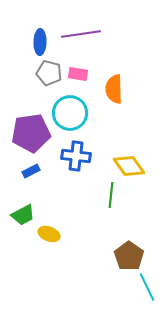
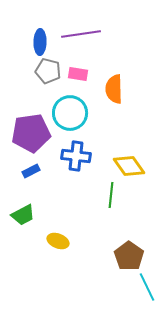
gray pentagon: moved 1 px left, 2 px up
yellow ellipse: moved 9 px right, 7 px down
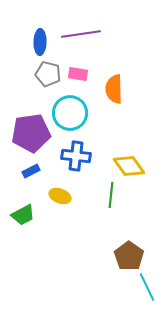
gray pentagon: moved 3 px down
yellow ellipse: moved 2 px right, 45 px up
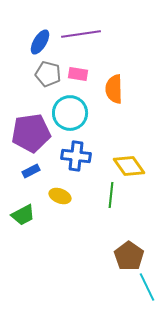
blue ellipse: rotated 30 degrees clockwise
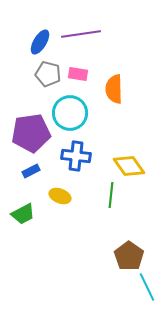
green trapezoid: moved 1 px up
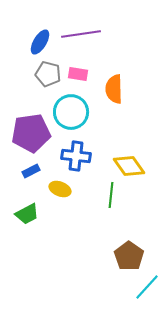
cyan circle: moved 1 px right, 1 px up
yellow ellipse: moved 7 px up
green trapezoid: moved 4 px right
cyan line: rotated 68 degrees clockwise
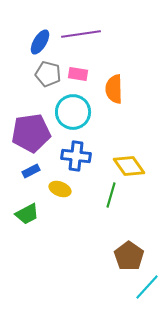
cyan circle: moved 2 px right
green line: rotated 10 degrees clockwise
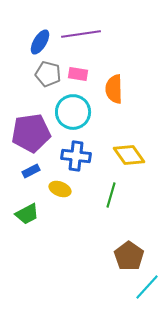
yellow diamond: moved 11 px up
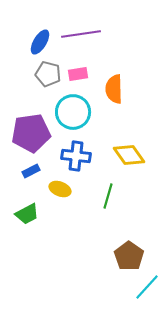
pink rectangle: rotated 18 degrees counterclockwise
green line: moved 3 px left, 1 px down
